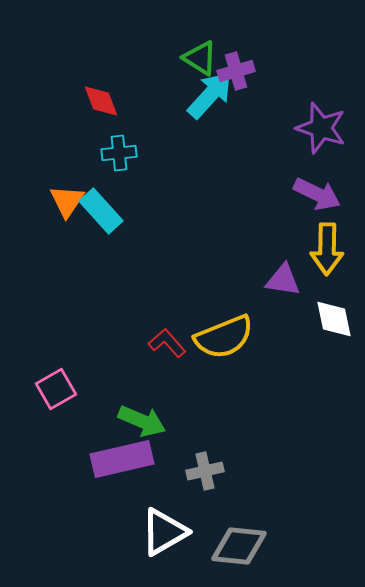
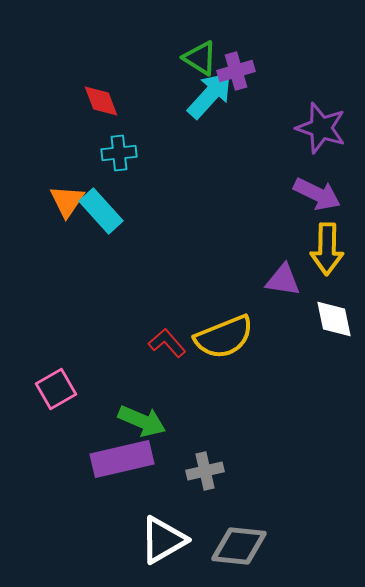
white triangle: moved 1 px left, 8 px down
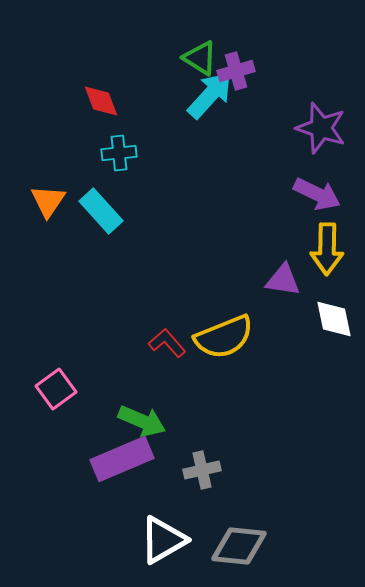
orange triangle: moved 19 px left
pink square: rotated 6 degrees counterclockwise
purple rectangle: rotated 10 degrees counterclockwise
gray cross: moved 3 px left, 1 px up
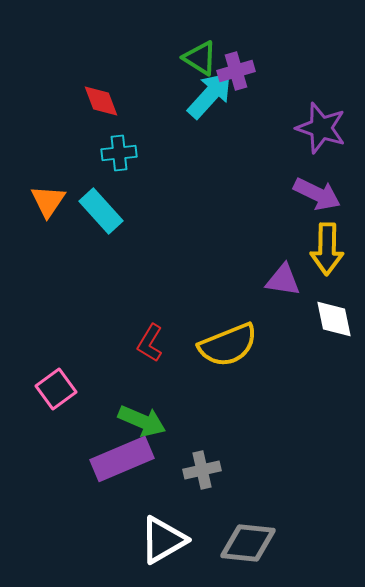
yellow semicircle: moved 4 px right, 8 px down
red L-shape: moved 17 px left; rotated 108 degrees counterclockwise
gray diamond: moved 9 px right, 3 px up
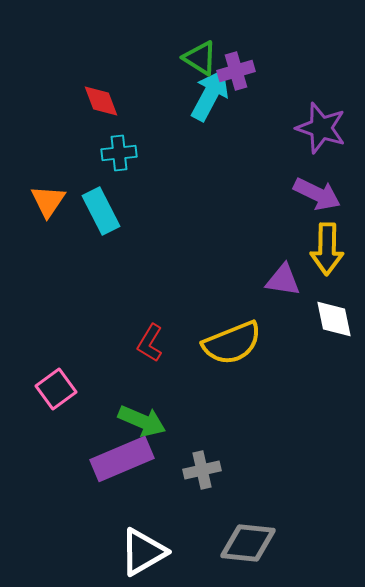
cyan arrow: rotated 14 degrees counterclockwise
cyan rectangle: rotated 15 degrees clockwise
yellow semicircle: moved 4 px right, 2 px up
white triangle: moved 20 px left, 12 px down
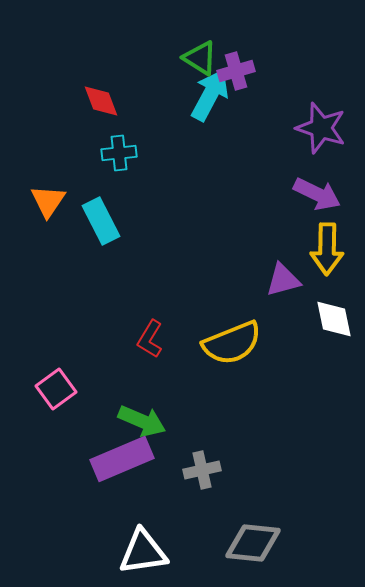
cyan rectangle: moved 10 px down
purple triangle: rotated 24 degrees counterclockwise
red L-shape: moved 4 px up
gray diamond: moved 5 px right
white triangle: rotated 22 degrees clockwise
